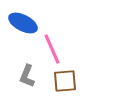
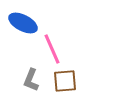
gray L-shape: moved 4 px right, 4 px down
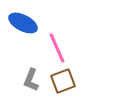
pink line: moved 5 px right, 1 px up
brown square: moved 2 px left; rotated 15 degrees counterclockwise
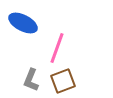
pink line: rotated 44 degrees clockwise
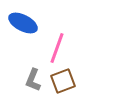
gray L-shape: moved 2 px right
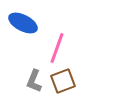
gray L-shape: moved 1 px right, 1 px down
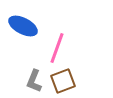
blue ellipse: moved 3 px down
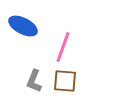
pink line: moved 6 px right, 1 px up
brown square: moved 2 px right; rotated 25 degrees clockwise
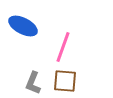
gray L-shape: moved 1 px left, 2 px down
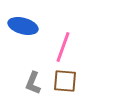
blue ellipse: rotated 12 degrees counterclockwise
